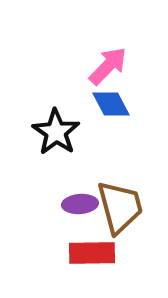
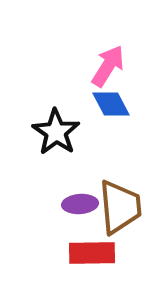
pink arrow: rotated 12 degrees counterclockwise
brown trapezoid: rotated 10 degrees clockwise
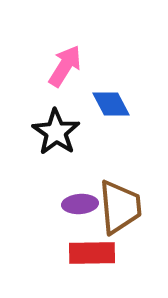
pink arrow: moved 43 px left
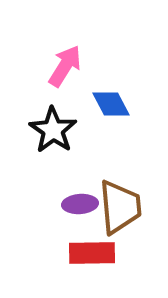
black star: moved 3 px left, 2 px up
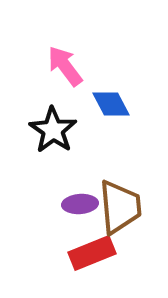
pink arrow: rotated 69 degrees counterclockwise
red rectangle: rotated 21 degrees counterclockwise
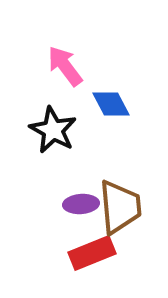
black star: rotated 6 degrees counterclockwise
purple ellipse: moved 1 px right
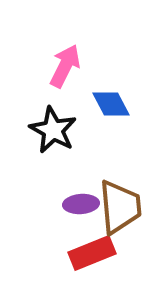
pink arrow: rotated 63 degrees clockwise
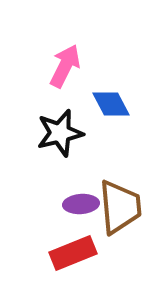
black star: moved 7 px right, 3 px down; rotated 30 degrees clockwise
red rectangle: moved 19 px left
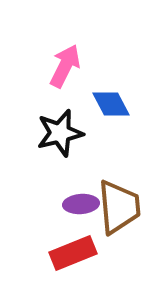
brown trapezoid: moved 1 px left
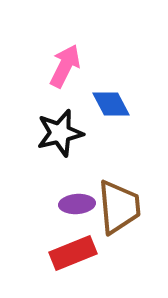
purple ellipse: moved 4 px left
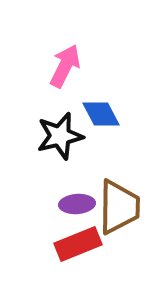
blue diamond: moved 10 px left, 10 px down
black star: moved 3 px down
brown trapezoid: rotated 6 degrees clockwise
red rectangle: moved 5 px right, 9 px up
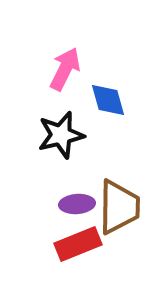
pink arrow: moved 3 px down
blue diamond: moved 7 px right, 14 px up; rotated 12 degrees clockwise
black star: moved 1 px right, 1 px up
